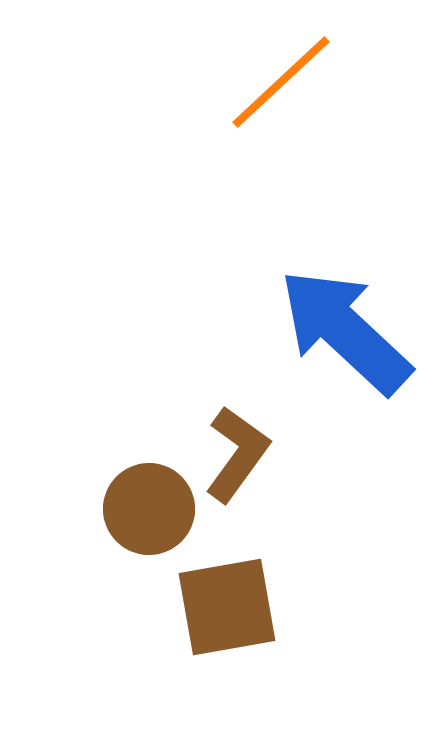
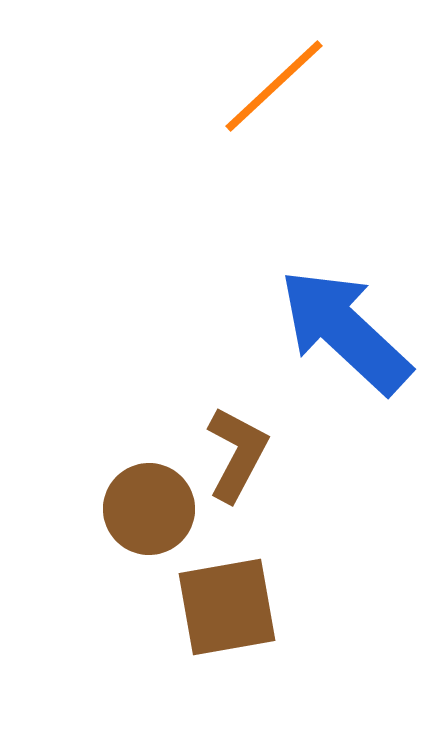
orange line: moved 7 px left, 4 px down
brown L-shape: rotated 8 degrees counterclockwise
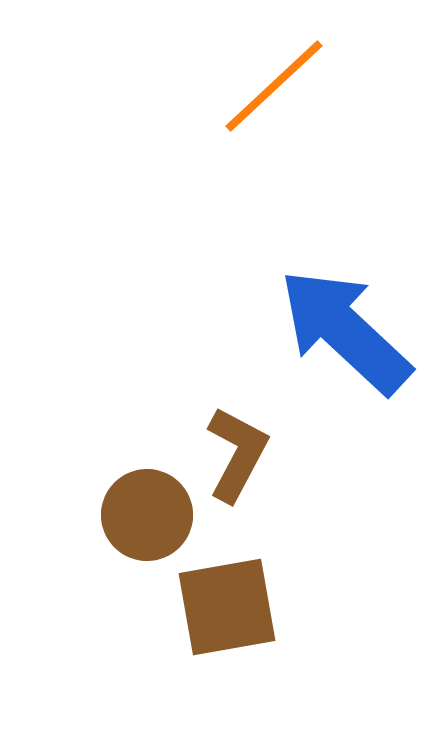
brown circle: moved 2 px left, 6 px down
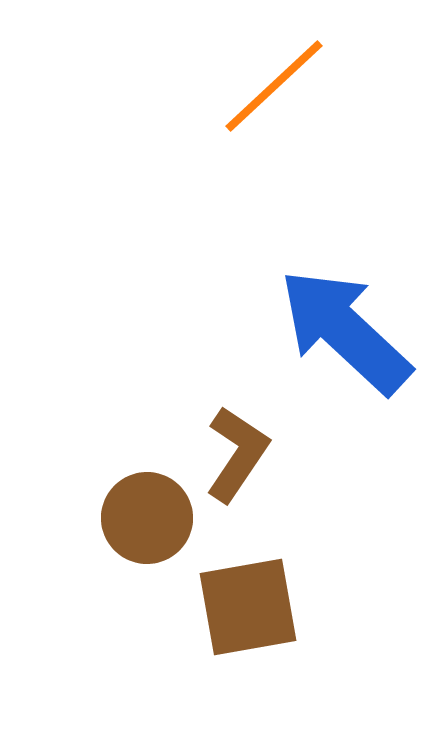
brown L-shape: rotated 6 degrees clockwise
brown circle: moved 3 px down
brown square: moved 21 px right
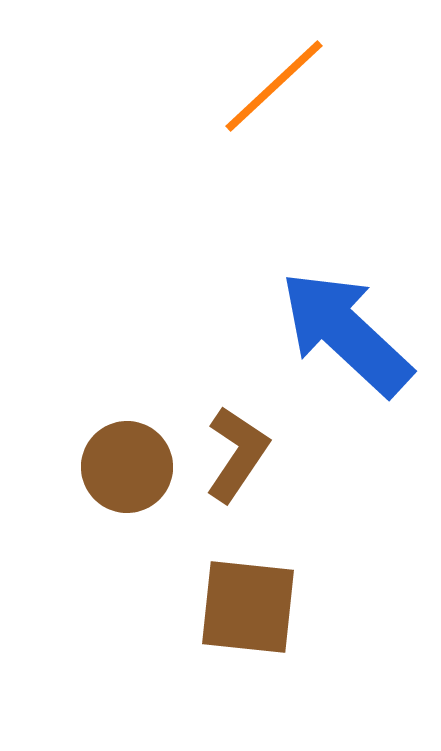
blue arrow: moved 1 px right, 2 px down
brown circle: moved 20 px left, 51 px up
brown square: rotated 16 degrees clockwise
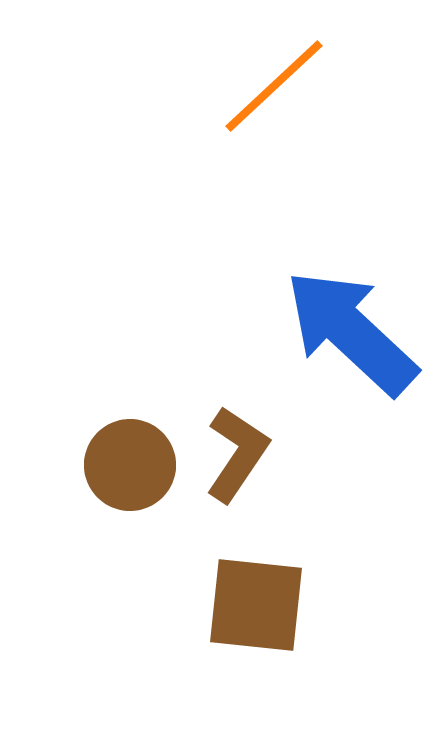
blue arrow: moved 5 px right, 1 px up
brown circle: moved 3 px right, 2 px up
brown square: moved 8 px right, 2 px up
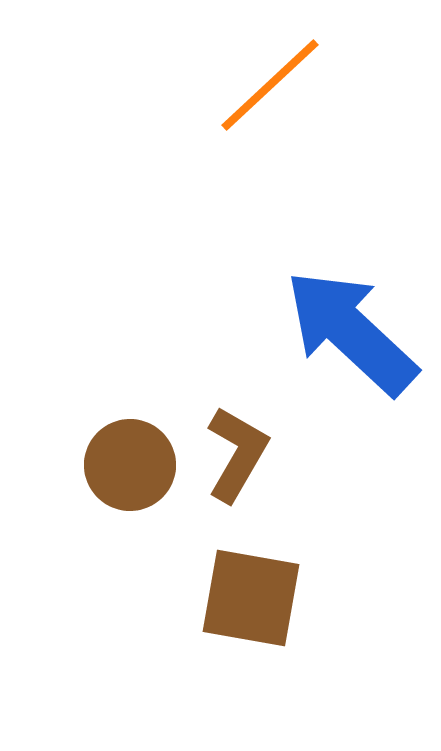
orange line: moved 4 px left, 1 px up
brown L-shape: rotated 4 degrees counterclockwise
brown square: moved 5 px left, 7 px up; rotated 4 degrees clockwise
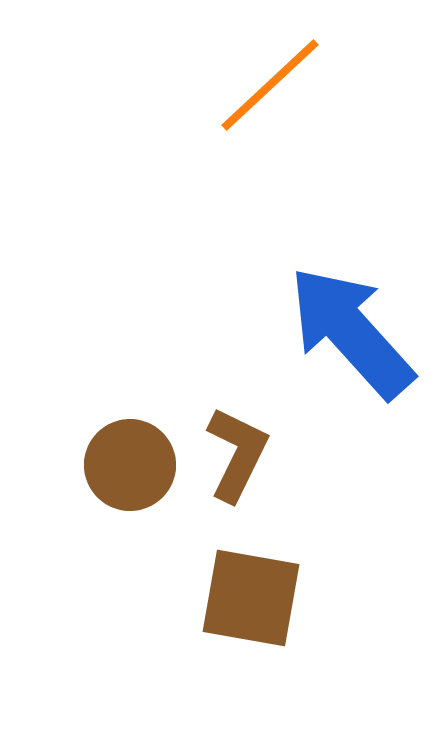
blue arrow: rotated 5 degrees clockwise
brown L-shape: rotated 4 degrees counterclockwise
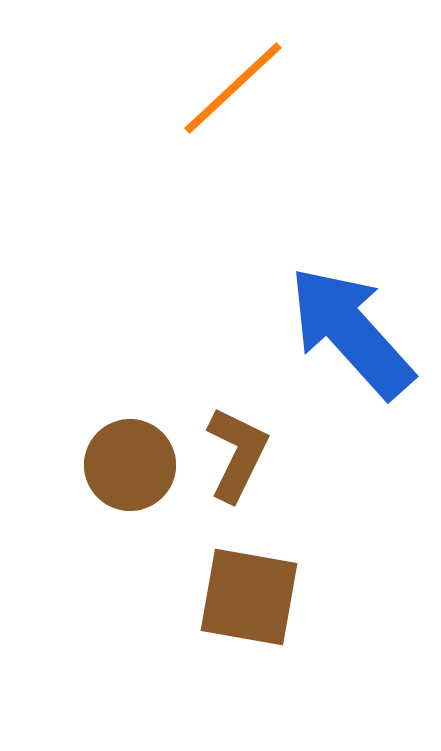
orange line: moved 37 px left, 3 px down
brown square: moved 2 px left, 1 px up
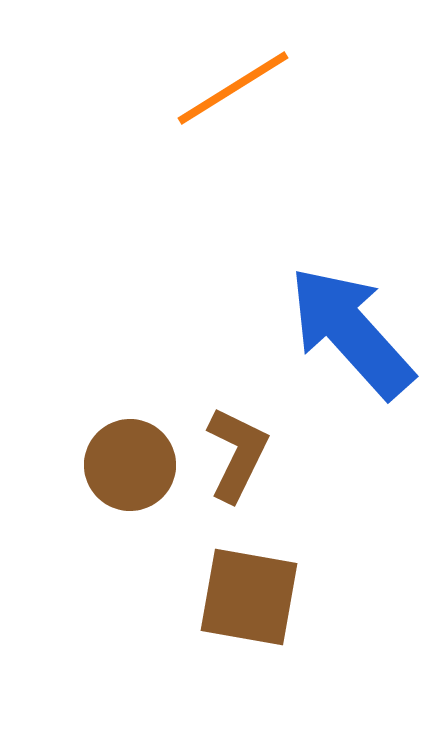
orange line: rotated 11 degrees clockwise
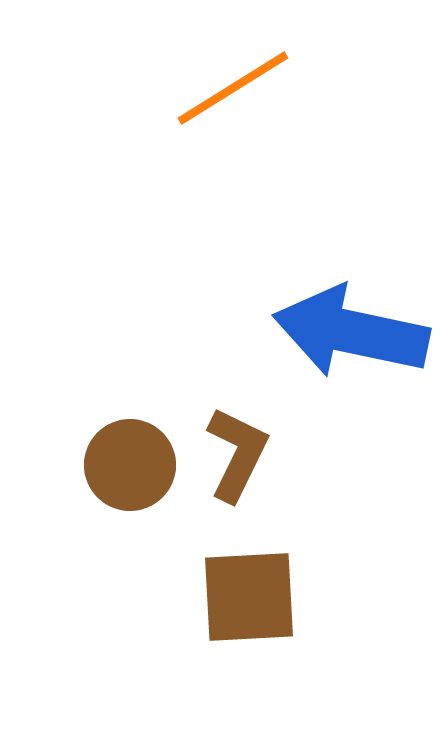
blue arrow: rotated 36 degrees counterclockwise
brown square: rotated 13 degrees counterclockwise
